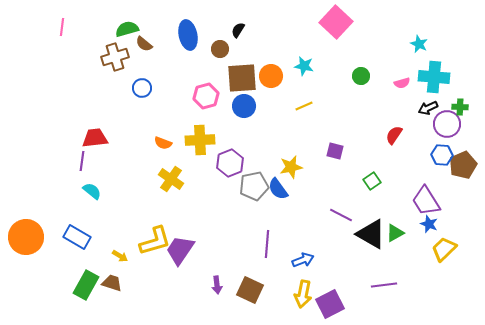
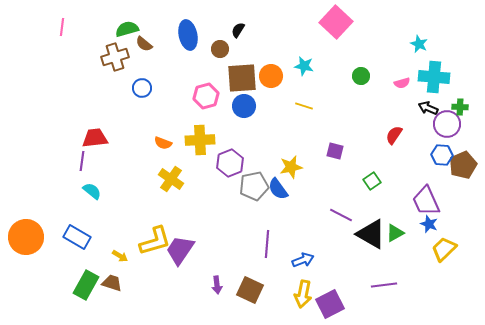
yellow line at (304, 106): rotated 42 degrees clockwise
black arrow at (428, 108): rotated 48 degrees clockwise
purple trapezoid at (426, 201): rotated 8 degrees clockwise
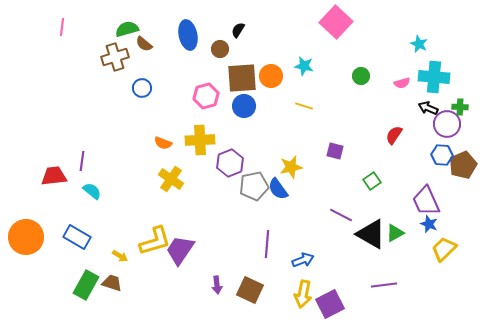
red trapezoid at (95, 138): moved 41 px left, 38 px down
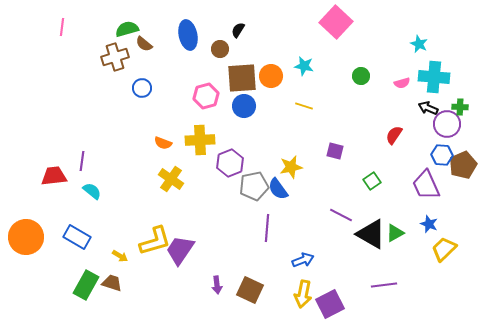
purple trapezoid at (426, 201): moved 16 px up
purple line at (267, 244): moved 16 px up
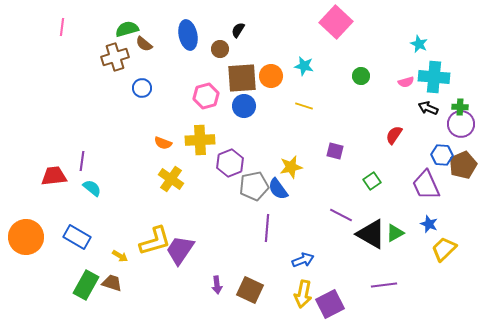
pink semicircle at (402, 83): moved 4 px right, 1 px up
purple circle at (447, 124): moved 14 px right
cyan semicircle at (92, 191): moved 3 px up
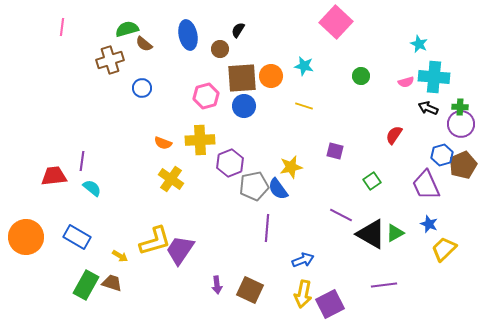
brown cross at (115, 57): moved 5 px left, 3 px down
blue hexagon at (442, 155): rotated 20 degrees counterclockwise
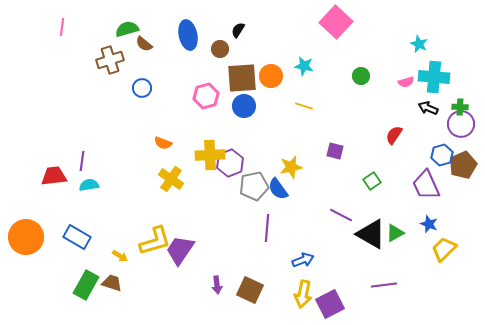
yellow cross at (200, 140): moved 10 px right, 15 px down
cyan semicircle at (92, 188): moved 3 px left, 3 px up; rotated 48 degrees counterclockwise
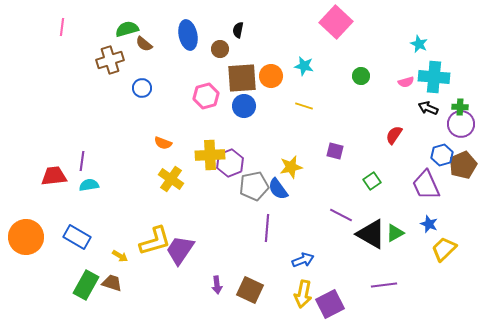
black semicircle at (238, 30): rotated 21 degrees counterclockwise
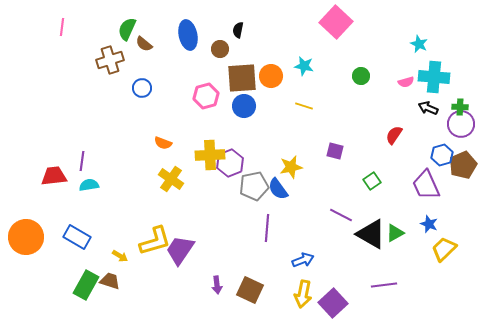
green semicircle at (127, 29): rotated 50 degrees counterclockwise
brown trapezoid at (112, 283): moved 2 px left, 2 px up
purple square at (330, 304): moved 3 px right, 1 px up; rotated 16 degrees counterclockwise
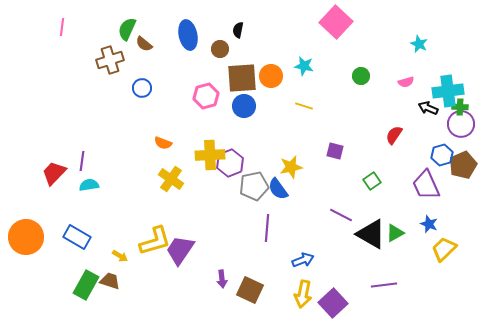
cyan cross at (434, 77): moved 14 px right, 14 px down; rotated 12 degrees counterclockwise
red trapezoid at (54, 176): moved 3 px up; rotated 40 degrees counterclockwise
purple arrow at (217, 285): moved 5 px right, 6 px up
